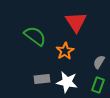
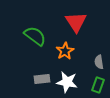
gray semicircle: rotated 40 degrees counterclockwise
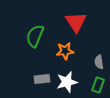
green semicircle: rotated 105 degrees counterclockwise
orange star: rotated 24 degrees clockwise
white star: rotated 25 degrees counterclockwise
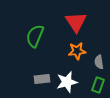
orange star: moved 12 px right
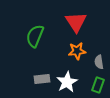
white star: rotated 15 degrees counterclockwise
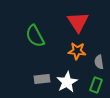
red triangle: moved 2 px right
green semicircle: rotated 50 degrees counterclockwise
orange star: rotated 12 degrees clockwise
green rectangle: moved 2 px left
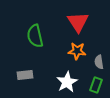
green semicircle: rotated 15 degrees clockwise
gray rectangle: moved 17 px left, 4 px up
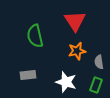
red triangle: moved 3 px left, 1 px up
orange star: rotated 18 degrees counterclockwise
gray rectangle: moved 3 px right
white star: moved 1 px left; rotated 25 degrees counterclockwise
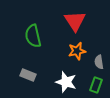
green semicircle: moved 2 px left
gray rectangle: rotated 28 degrees clockwise
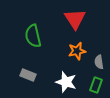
red triangle: moved 2 px up
